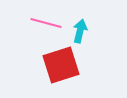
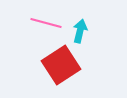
red square: rotated 15 degrees counterclockwise
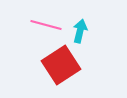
pink line: moved 2 px down
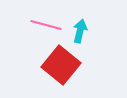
red square: rotated 18 degrees counterclockwise
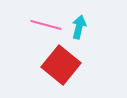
cyan arrow: moved 1 px left, 4 px up
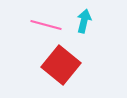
cyan arrow: moved 5 px right, 6 px up
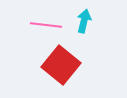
pink line: rotated 8 degrees counterclockwise
